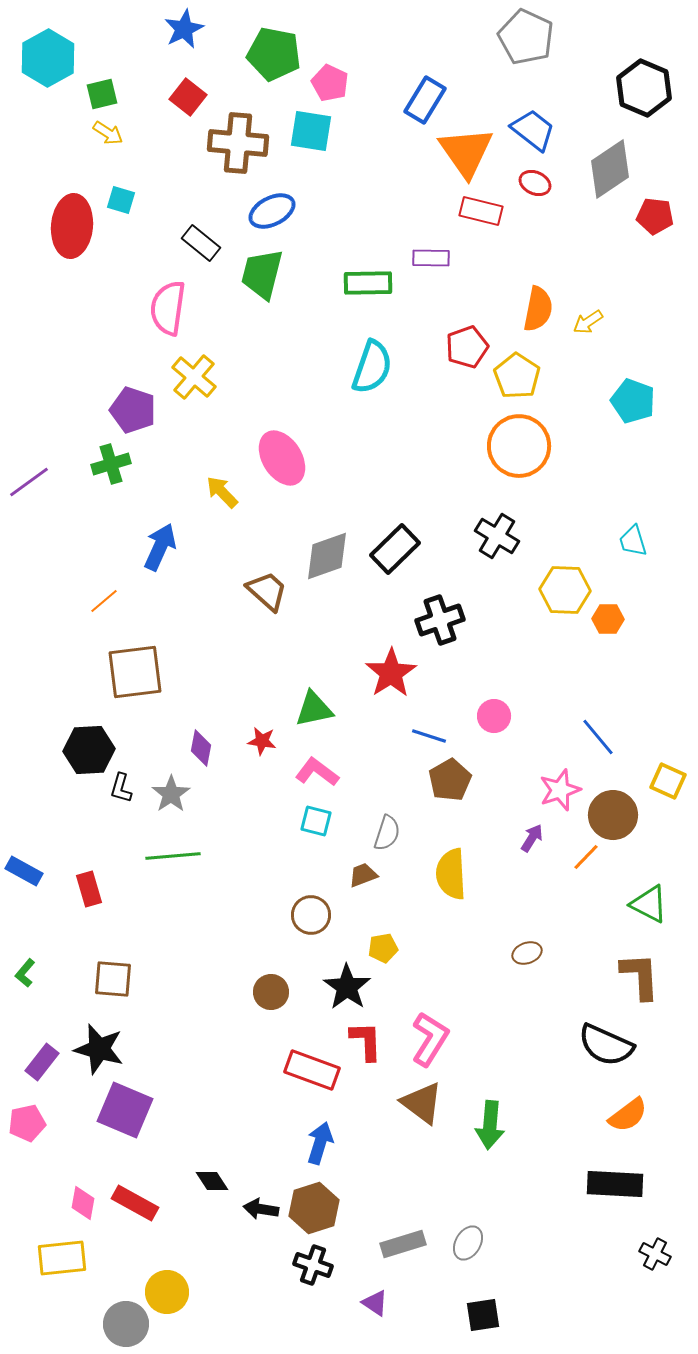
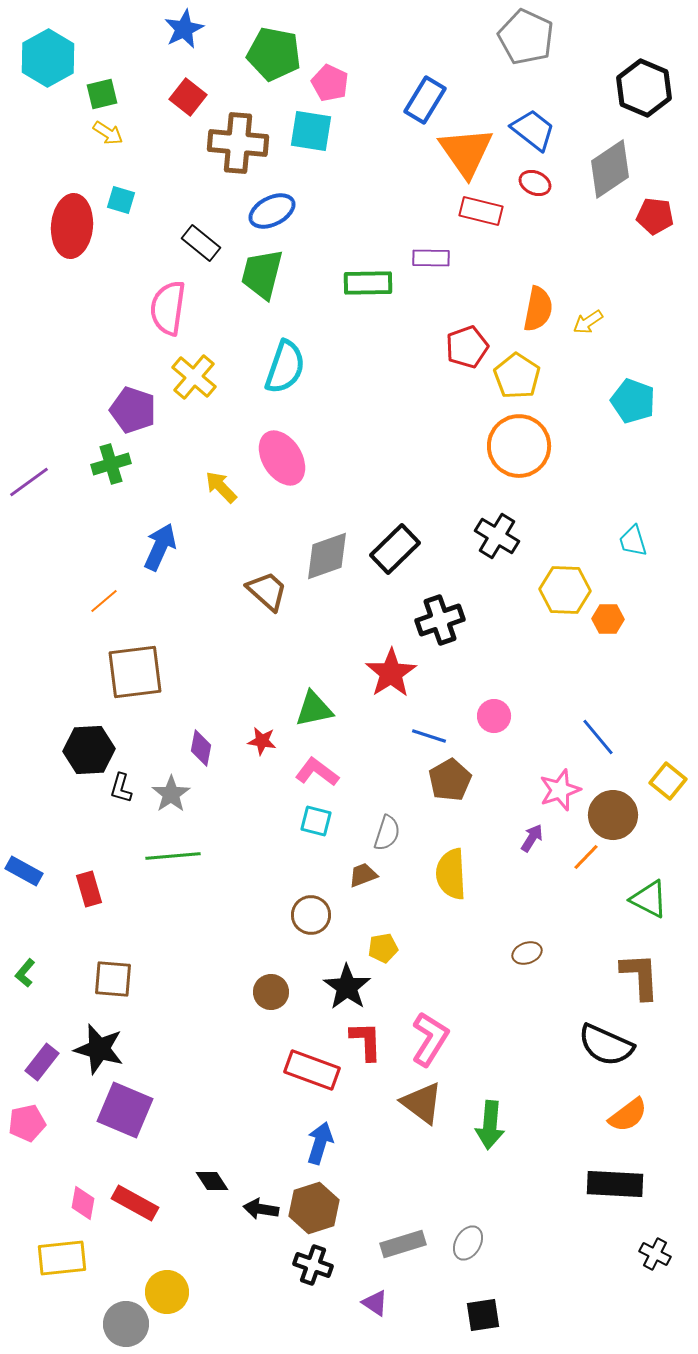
cyan semicircle at (372, 367): moved 87 px left
yellow arrow at (222, 492): moved 1 px left, 5 px up
yellow square at (668, 781): rotated 15 degrees clockwise
green triangle at (649, 904): moved 5 px up
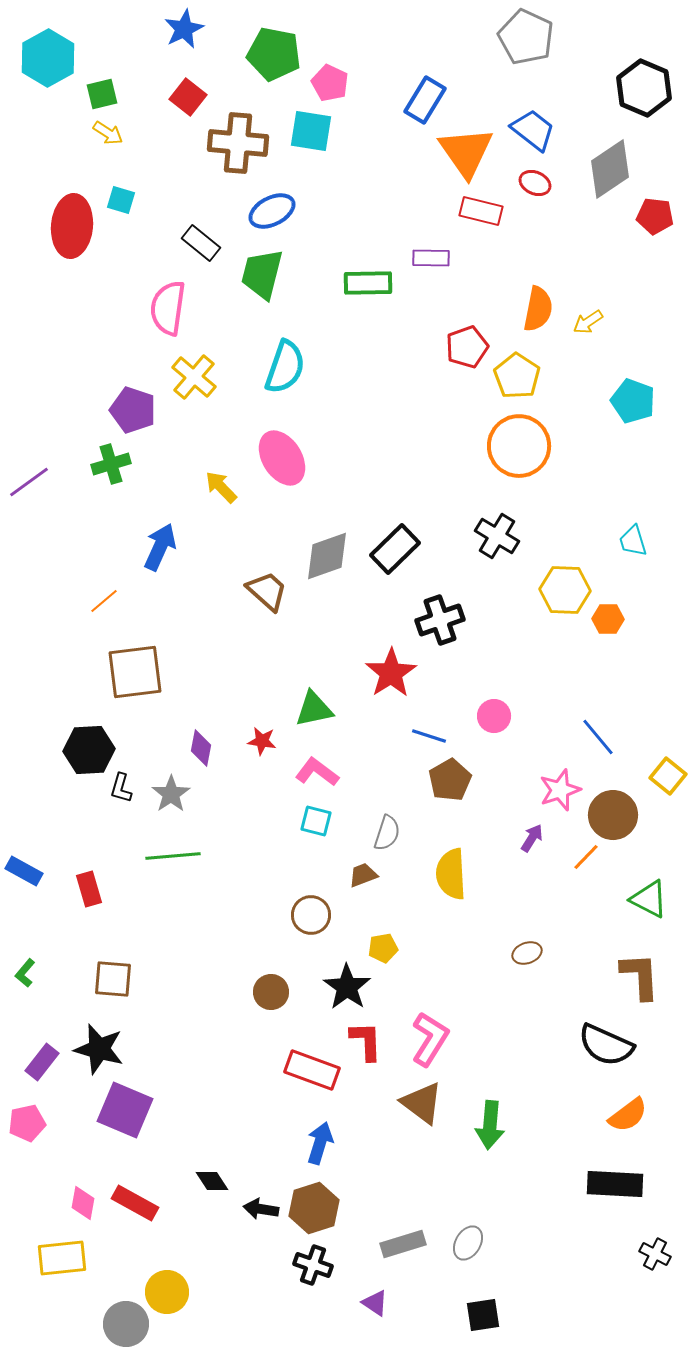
yellow square at (668, 781): moved 5 px up
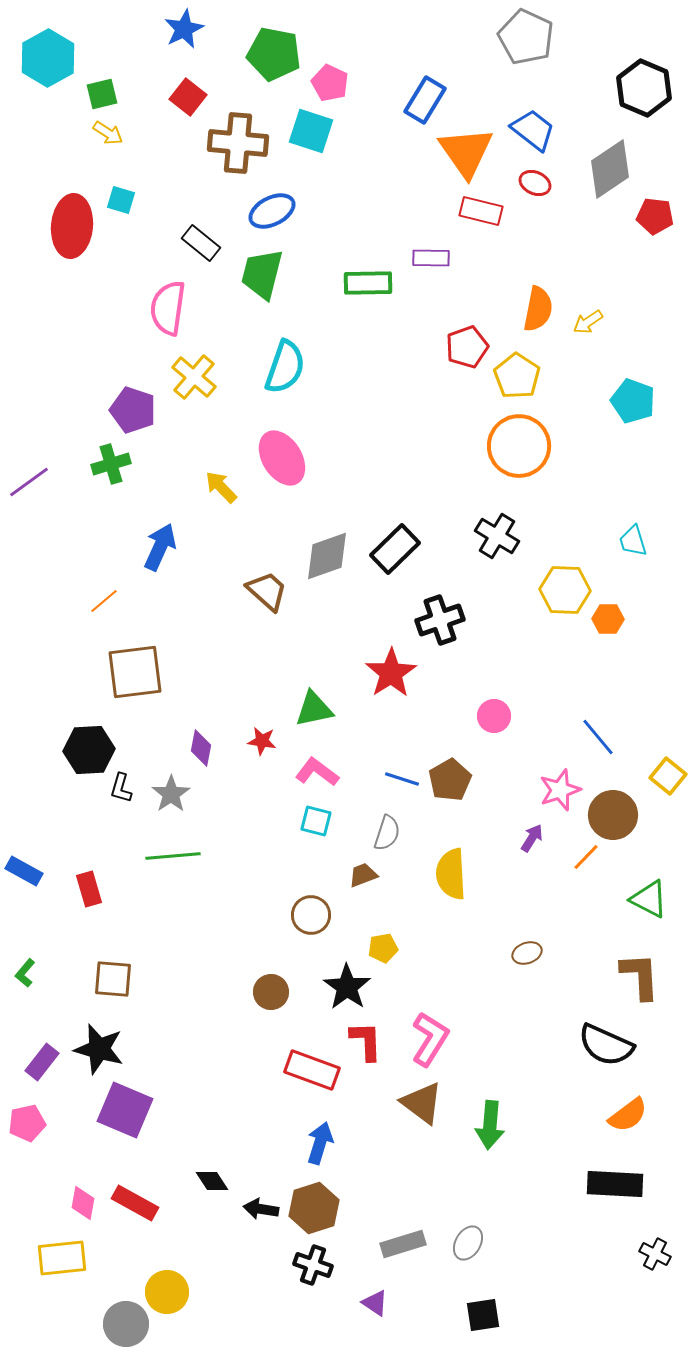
cyan square at (311, 131): rotated 9 degrees clockwise
blue line at (429, 736): moved 27 px left, 43 px down
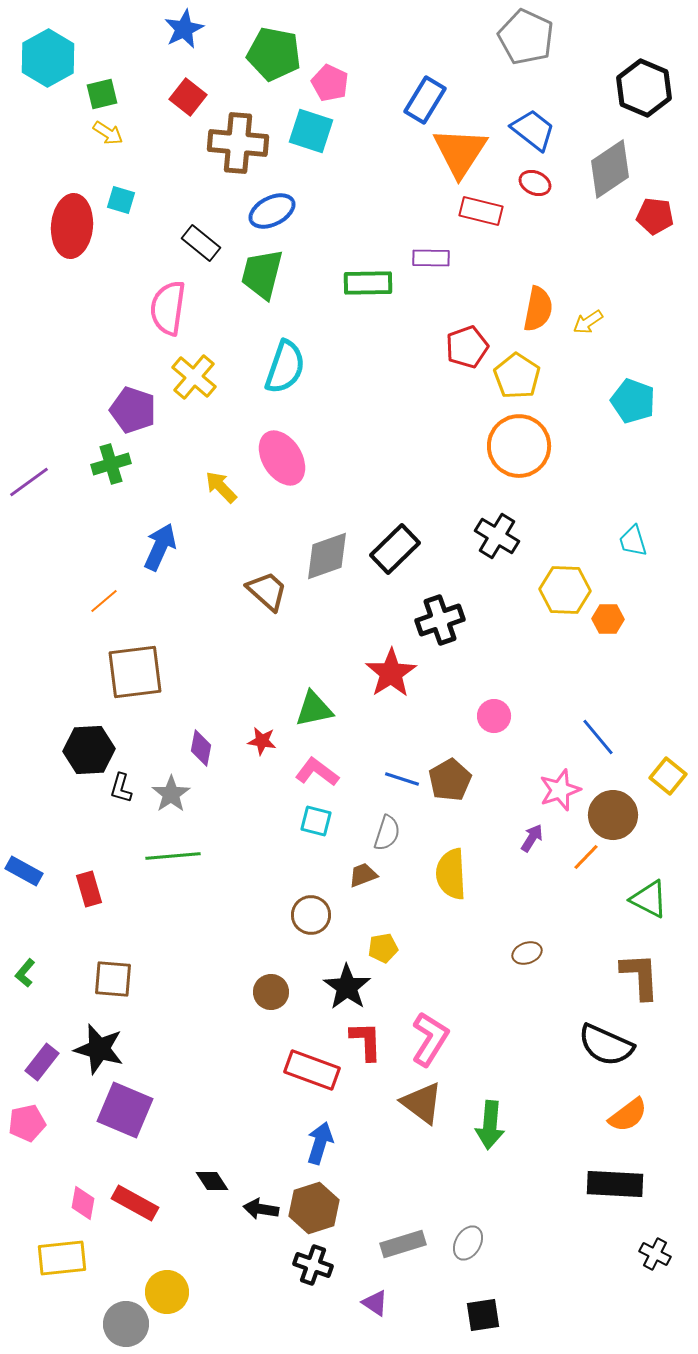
orange triangle at (466, 152): moved 6 px left; rotated 8 degrees clockwise
